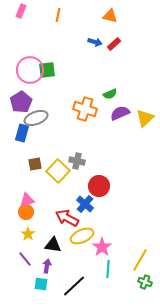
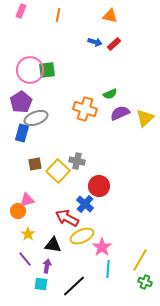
orange circle: moved 8 px left, 1 px up
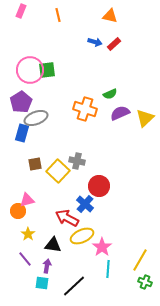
orange line: rotated 24 degrees counterclockwise
cyan square: moved 1 px right, 1 px up
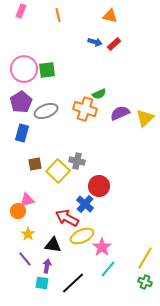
pink circle: moved 6 px left, 1 px up
green semicircle: moved 11 px left
gray ellipse: moved 10 px right, 7 px up
yellow line: moved 5 px right, 2 px up
cyan line: rotated 36 degrees clockwise
black line: moved 1 px left, 3 px up
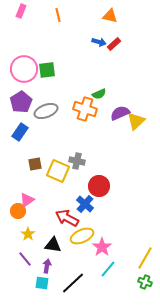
blue arrow: moved 4 px right
yellow triangle: moved 9 px left, 3 px down
blue rectangle: moved 2 px left, 1 px up; rotated 18 degrees clockwise
yellow square: rotated 20 degrees counterclockwise
pink triangle: rotated 21 degrees counterclockwise
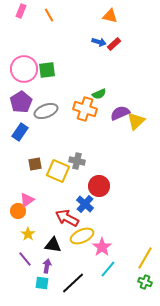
orange line: moved 9 px left; rotated 16 degrees counterclockwise
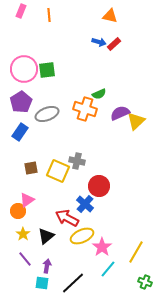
orange line: rotated 24 degrees clockwise
gray ellipse: moved 1 px right, 3 px down
brown square: moved 4 px left, 4 px down
yellow star: moved 5 px left
black triangle: moved 7 px left, 9 px up; rotated 48 degrees counterclockwise
yellow line: moved 9 px left, 6 px up
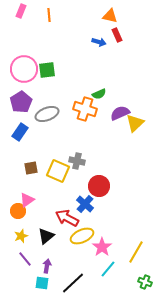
red rectangle: moved 3 px right, 9 px up; rotated 72 degrees counterclockwise
yellow triangle: moved 1 px left, 2 px down
yellow star: moved 2 px left, 2 px down; rotated 16 degrees clockwise
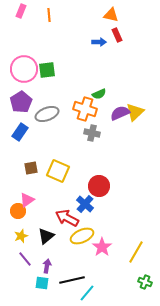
orange triangle: moved 1 px right, 1 px up
blue arrow: rotated 16 degrees counterclockwise
yellow triangle: moved 11 px up
gray cross: moved 15 px right, 28 px up
cyan line: moved 21 px left, 24 px down
black line: moved 1 px left, 3 px up; rotated 30 degrees clockwise
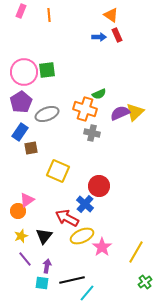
orange triangle: rotated 21 degrees clockwise
blue arrow: moved 5 px up
pink circle: moved 3 px down
brown square: moved 20 px up
black triangle: moved 2 px left; rotated 12 degrees counterclockwise
green cross: rotated 32 degrees clockwise
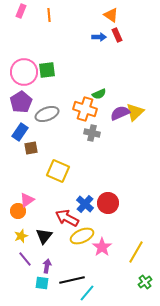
red circle: moved 9 px right, 17 px down
